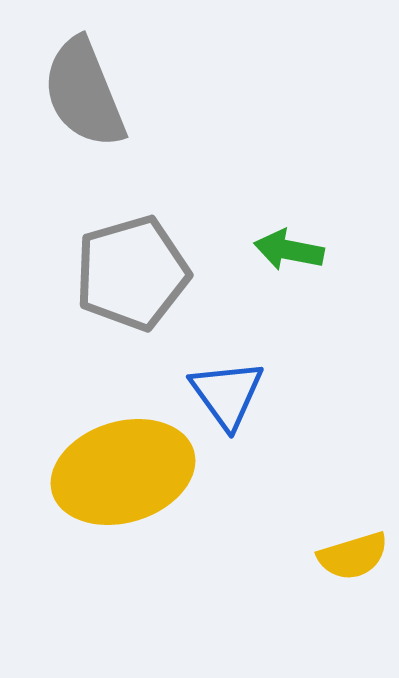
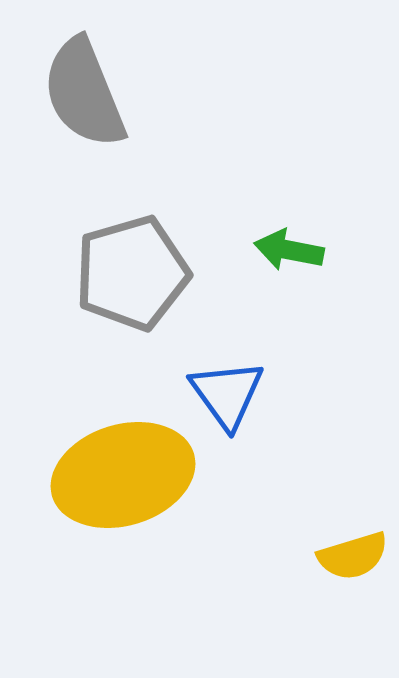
yellow ellipse: moved 3 px down
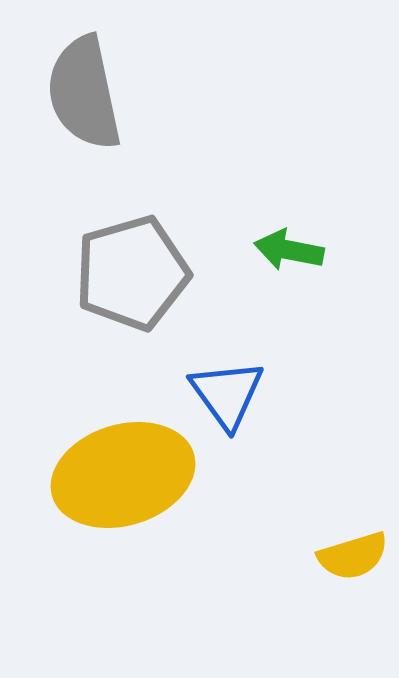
gray semicircle: rotated 10 degrees clockwise
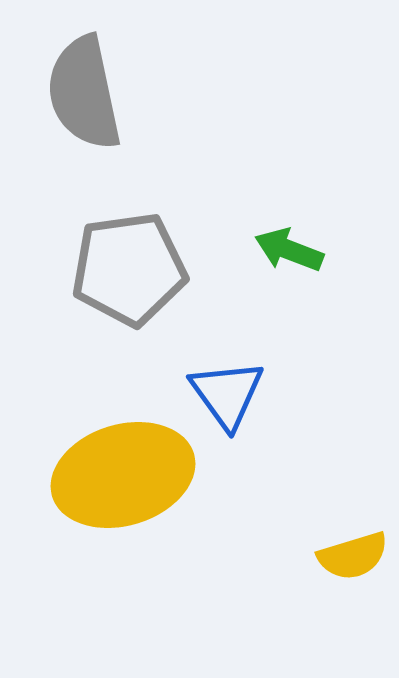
green arrow: rotated 10 degrees clockwise
gray pentagon: moved 3 px left, 4 px up; rotated 8 degrees clockwise
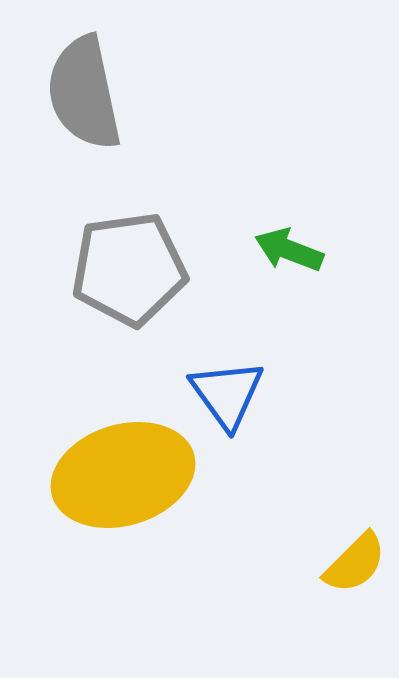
yellow semicircle: moved 2 px right, 7 px down; rotated 28 degrees counterclockwise
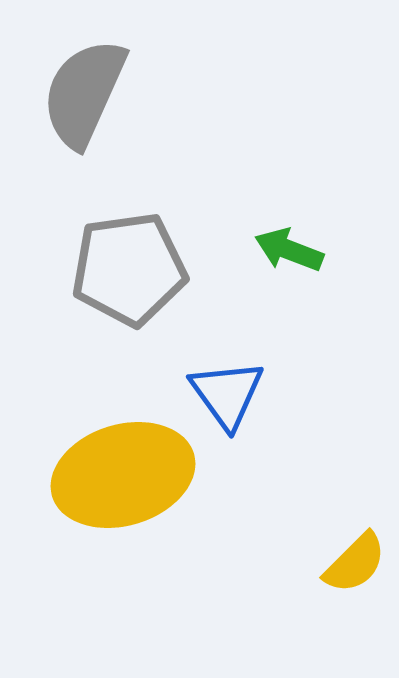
gray semicircle: rotated 36 degrees clockwise
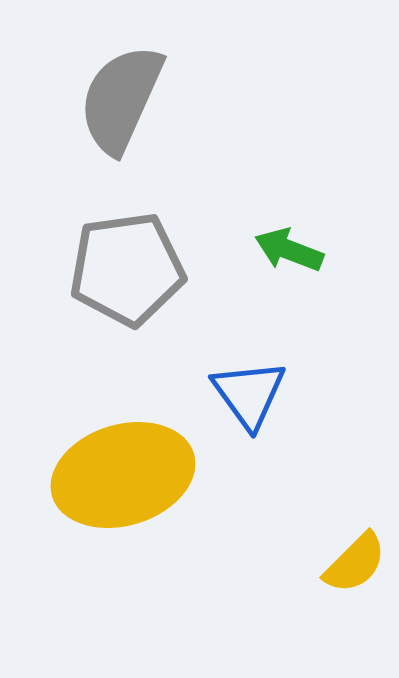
gray semicircle: moved 37 px right, 6 px down
gray pentagon: moved 2 px left
blue triangle: moved 22 px right
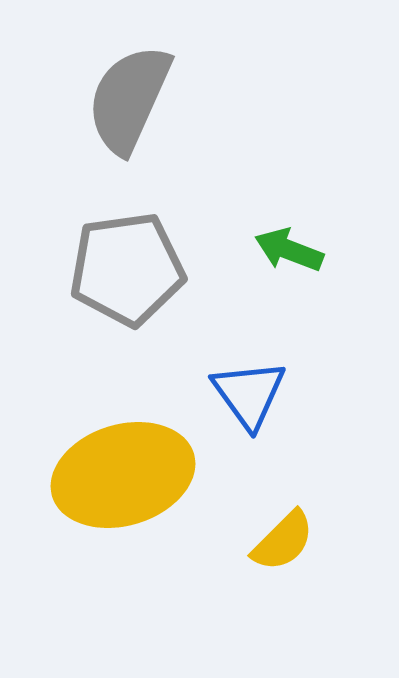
gray semicircle: moved 8 px right
yellow semicircle: moved 72 px left, 22 px up
